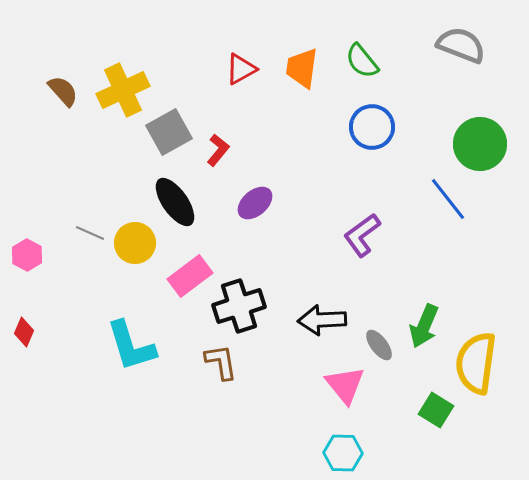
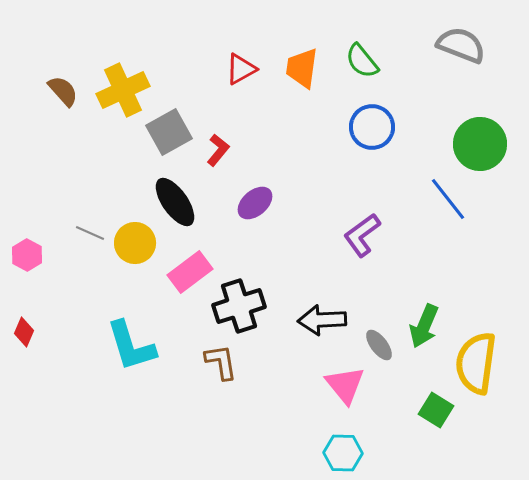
pink rectangle: moved 4 px up
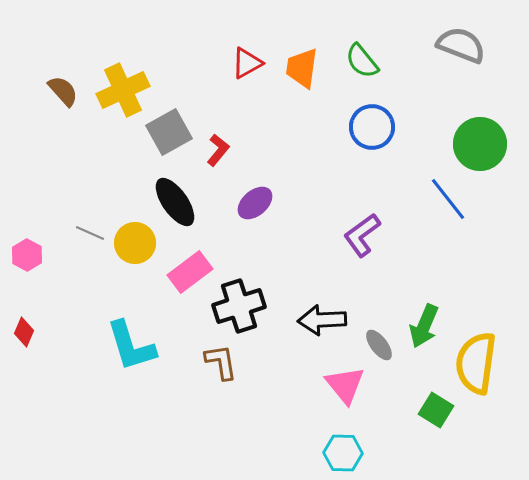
red triangle: moved 6 px right, 6 px up
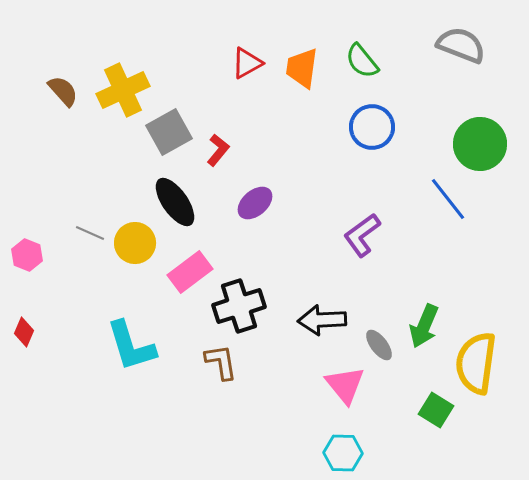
pink hexagon: rotated 8 degrees counterclockwise
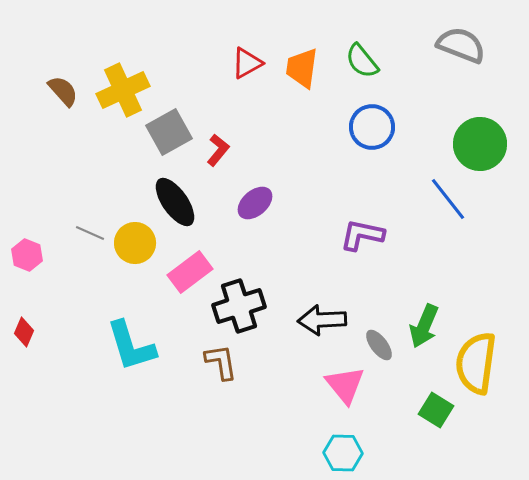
purple L-shape: rotated 48 degrees clockwise
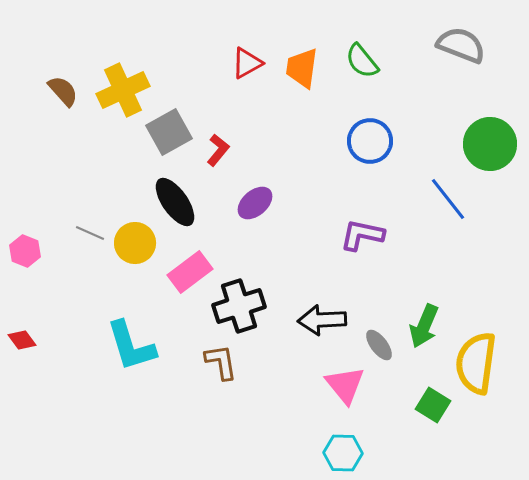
blue circle: moved 2 px left, 14 px down
green circle: moved 10 px right
pink hexagon: moved 2 px left, 4 px up
red diamond: moved 2 px left, 8 px down; rotated 60 degrees counterclockwise
green square: moved 3 px left, 5 px up
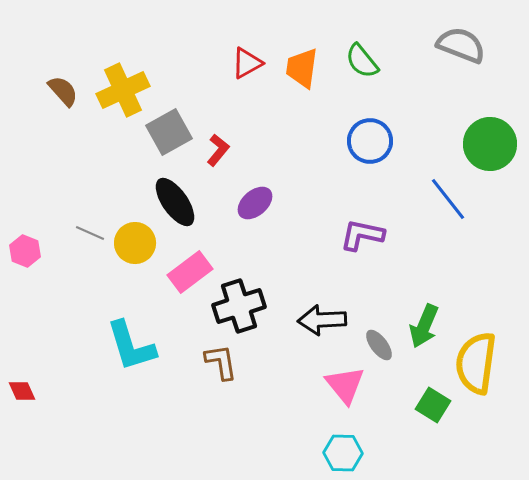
red diamond: moved 51 px down; rotated 12 degrees clockwise
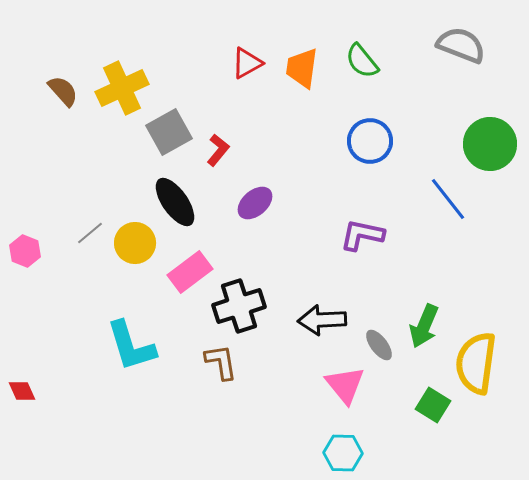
yellow cross: moved 1 px left, 2 px up
gray line: rotated 64 degrees counterclockwise
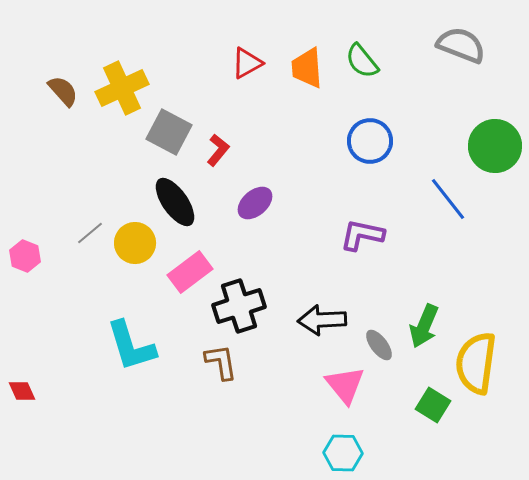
orange trapezoid: moved 5 px right; rotated 12 degrees counterclockwise
gray square: rotated 33 degrees counterclockwise
green circle: moved 5 px right, 2 px down
pink hexagon: moved 5 px down
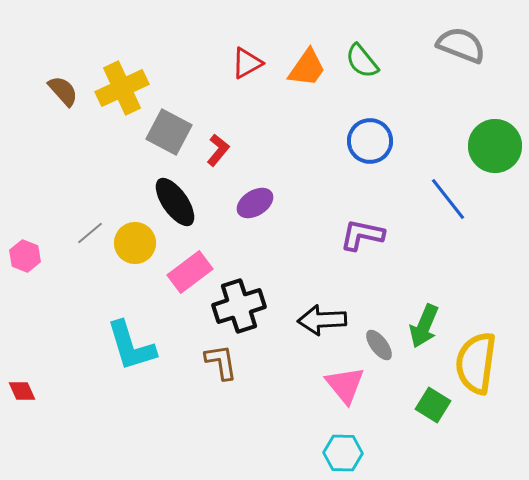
orange trapezoid: rotated 141 degrees counterclockwise
purple ellipse: rotated 9 degrees clockwise
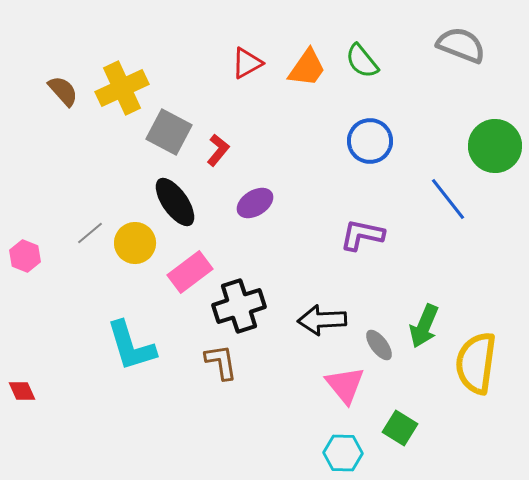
green square: moved 33 px left, 23 px down
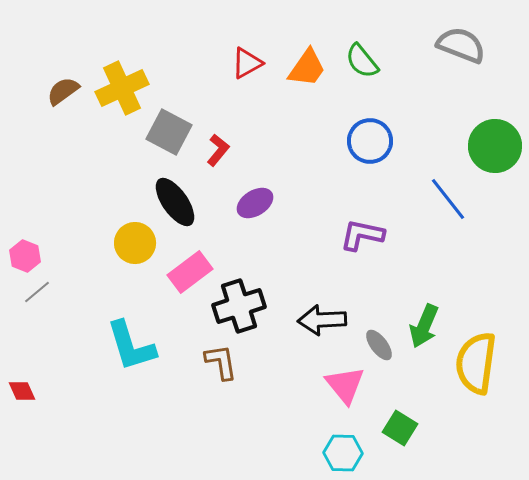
brown semicircle: rotated 84 degrees counterclockwise
gray line: moved 53 px left, 59 px down
